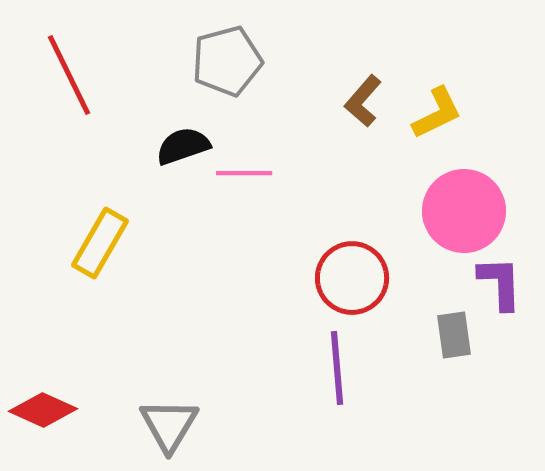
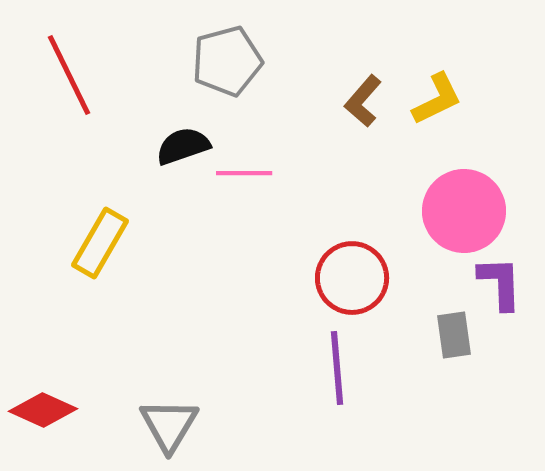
yellow L-shape: moved 14 px up
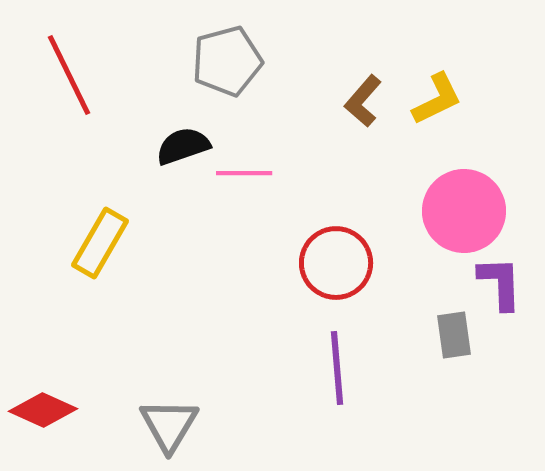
red circle: moved 16 px left, 15 px up
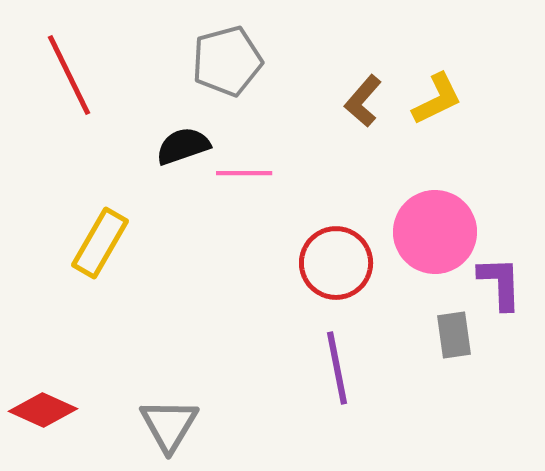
pink circle: moved 29 px left, 21 px down
purple line: rotated 6 degrees counterclockwise
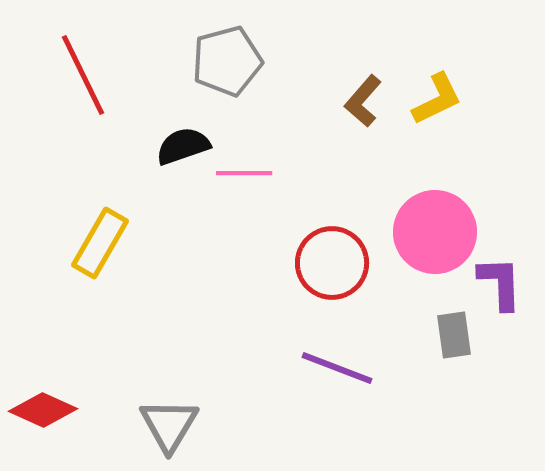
red line: moved 14 px right
red circle: moved 4 px left
purple line: rotated 58 degrees counterclockwise
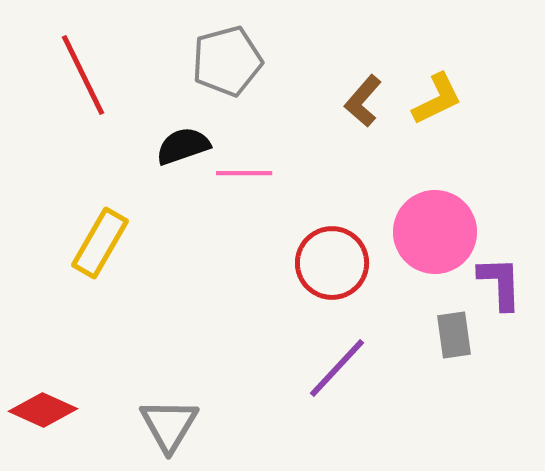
purple line: rotated 68 degrees counterclockwise
